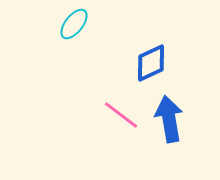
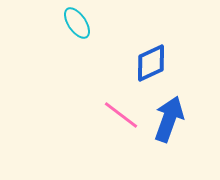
cyan ellipse: moved 3 px right, 1 px up; rotated 72 degrees counterclockwise
blue arrow: rotated 30 degrees clockwise
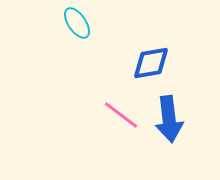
blue diamond: rotated 15 degrees clockwise
blue arrow: rotated 153 degrees clockwise
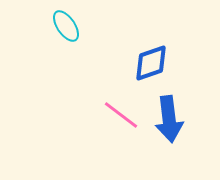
cyan ellipse: moved 11 px left, 3 px down
blue diamond: rotated 9 degrees counterclockwise
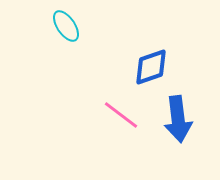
blue diamond: moved 4 px down
blue arrow: moved 9 px right
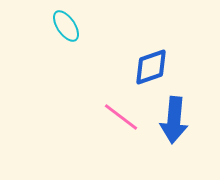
pink line: moved 2 px down
blue arrow: moved 4 px left, 1 px down; rotated 12 degrees clockwise
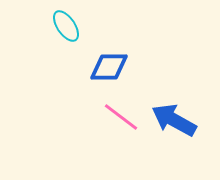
blue diamond: moved 42 px left; rotated 18 degrees clockwise
blue arrow: rotated 114 degrees clockwise
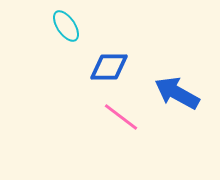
blue arrow: moved 3 px right, 27 px up
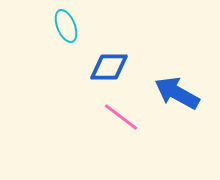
cyan ellipse: rotated 12 degrees clockwise
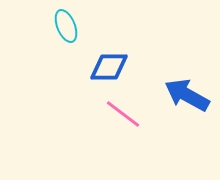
blue arrow: moved 10 px right, 2 px down
pink line: moved 2 px right, 3 px up
